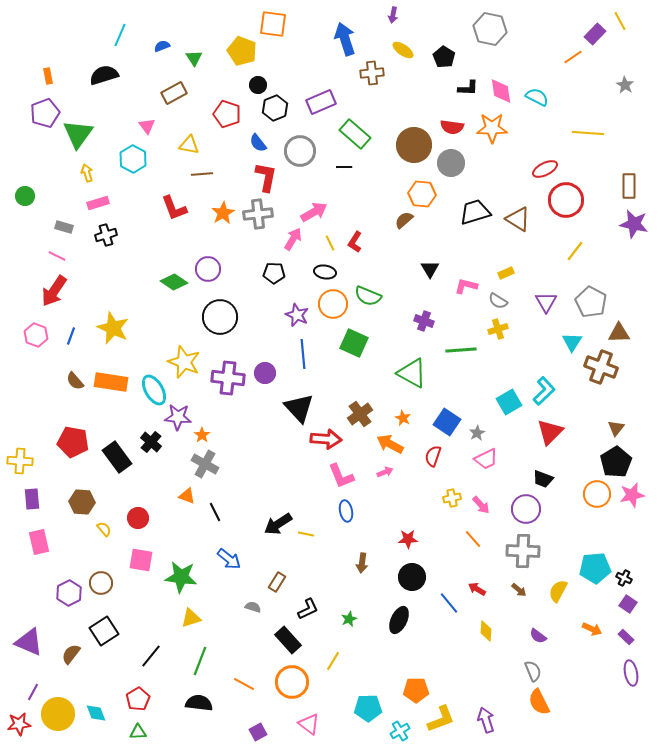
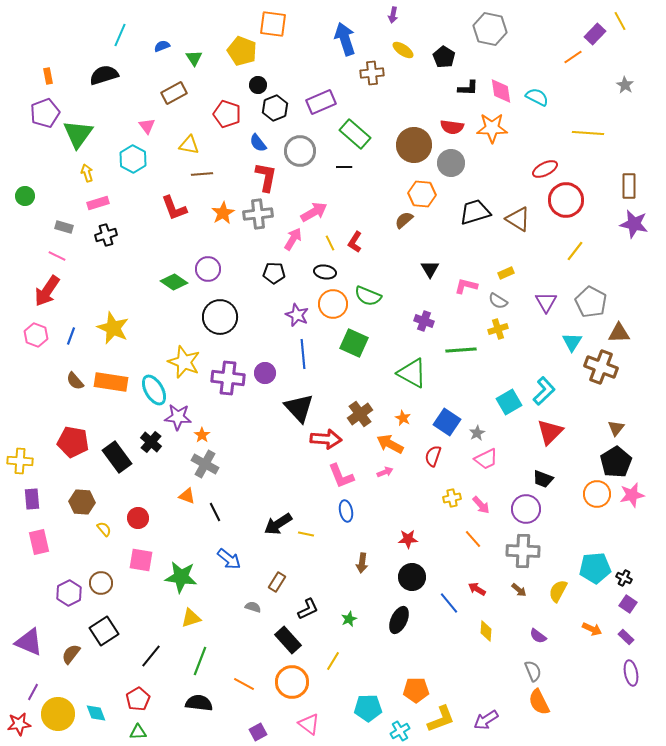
red arrow at (54, 291): moved 7 px left
purple arrow at (486, 720): rotated 105 degrees counterclockwise
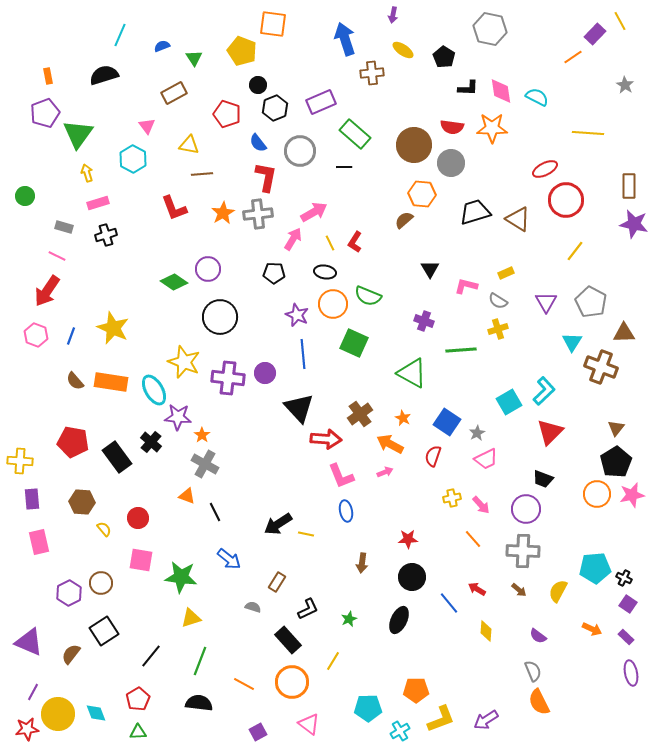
brown triangle at (619, 333): moved 5 px right
red star at (19, 724): moved 8 px right, 5 px down
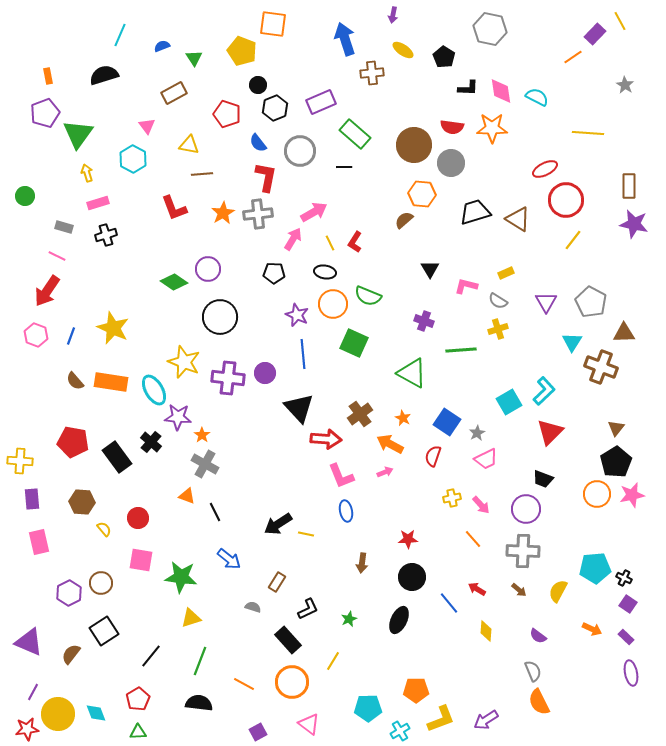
yellow line at (575, 251): moved 2 px left, 11 px up
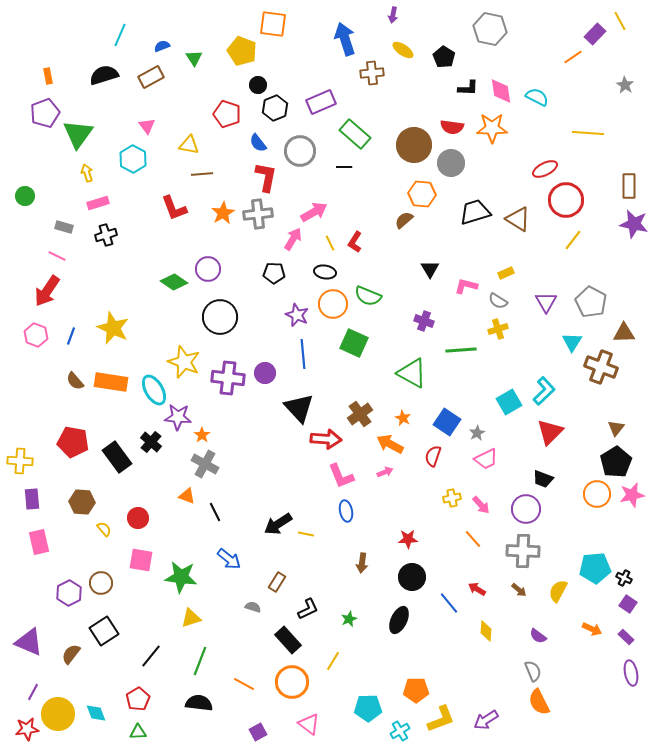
brown rectangle at (174, 93): moved 23 px left, 16 px up
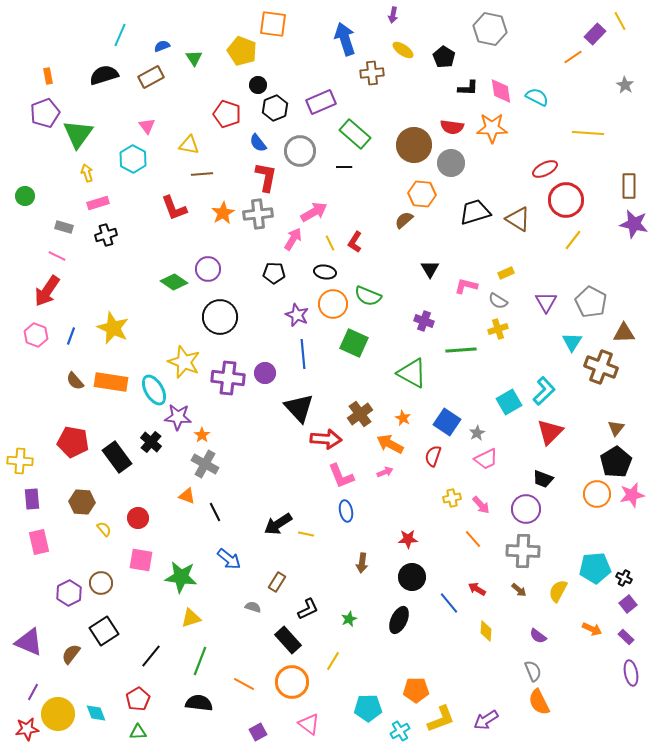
purple square at (628, 604): rotated 18 degrees clockwise
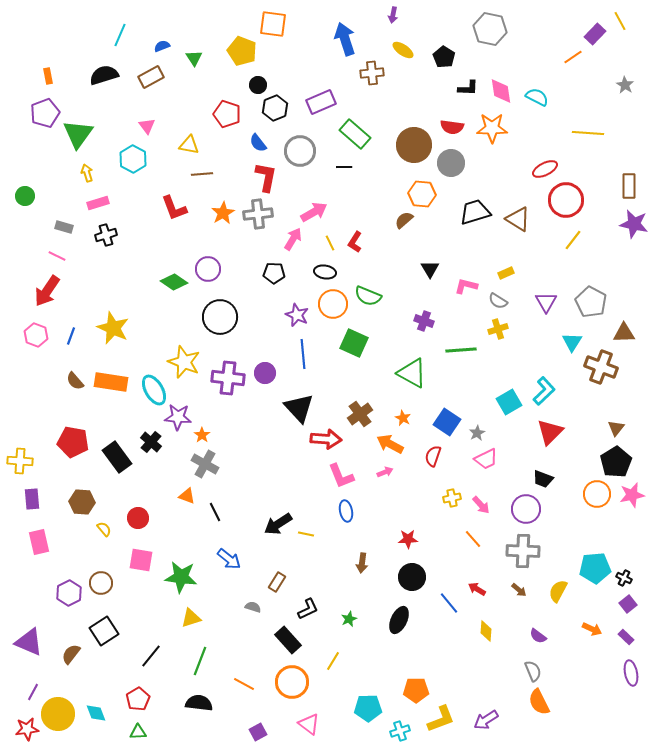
cyan cross at (400, 731): rotated 12 degrees clockwise
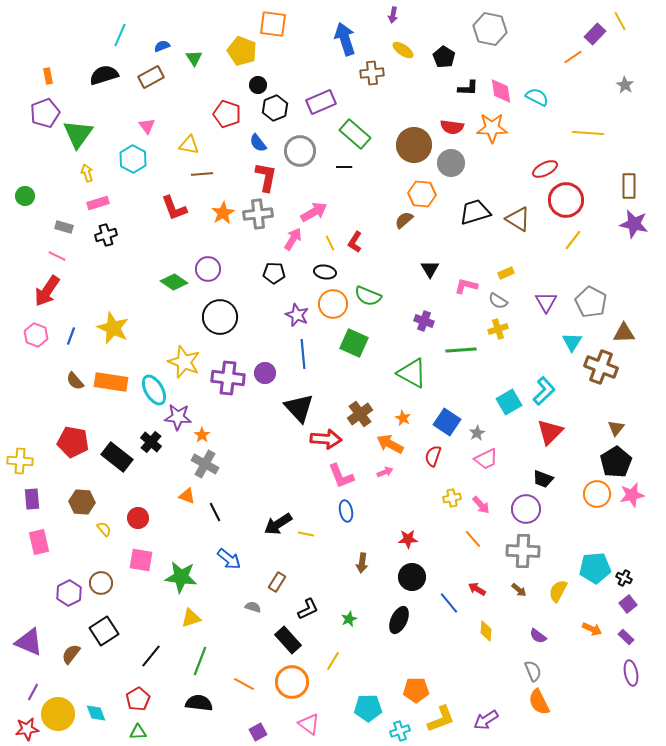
black rectangle at (117, 457): rotated 16 degrees counterclockwise
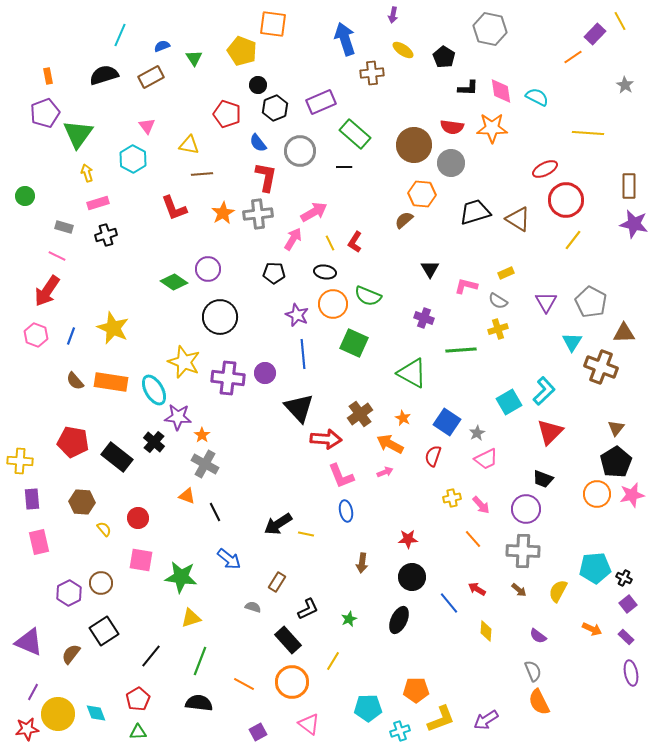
purple cross at (424, 321): moved 3 px up
black cross at (151, 442): moved 3 px right
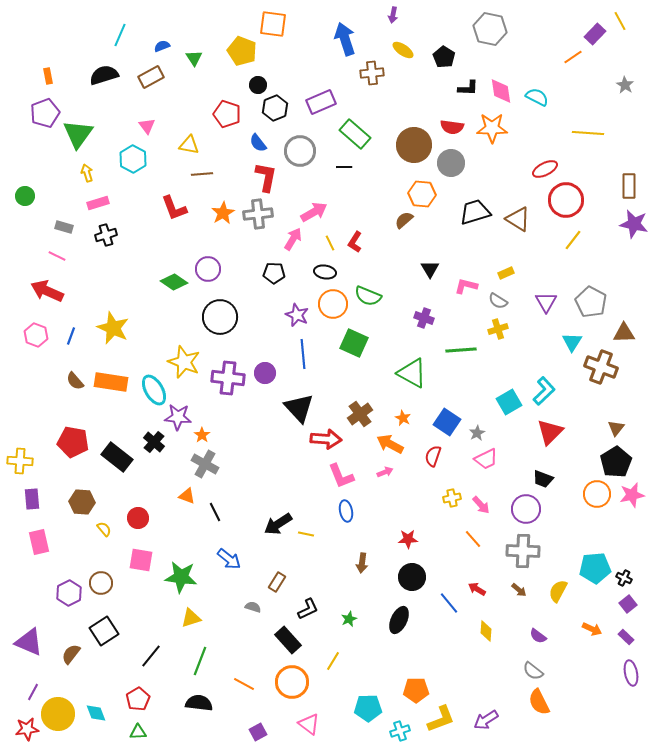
red arrow at (47, 291): rotated 80 degrees clockwise
gray semicircle at (533, 671): rotated 150 degrees clockwise
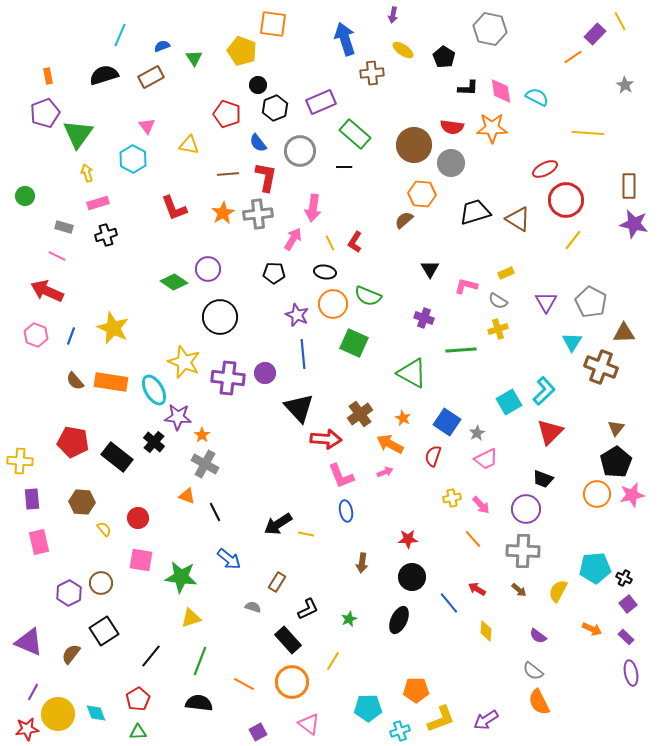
brown line at (202, 174): moved 26 px right
pink arrow at (314, 212): moved 1 px left, 4 px up; rotated 128 degrees clockwise
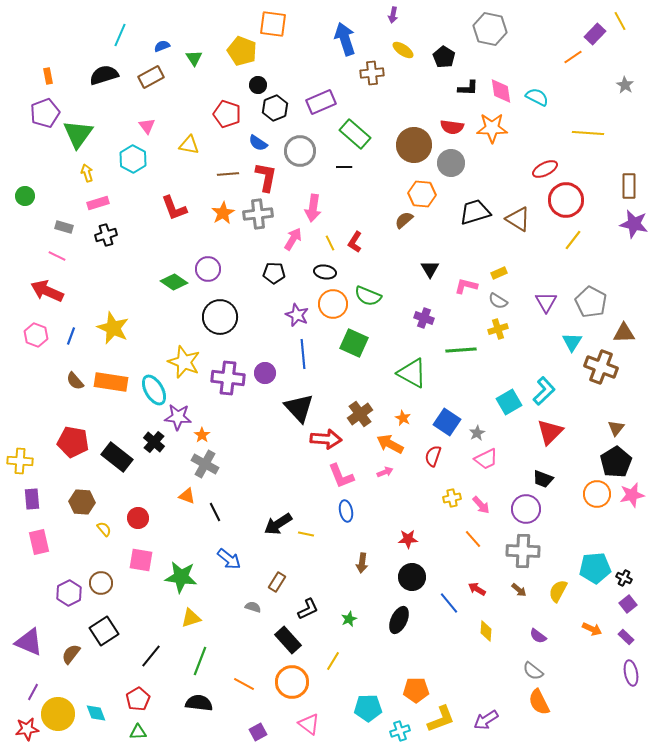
blue semicircle at (258, 143): rotated 18 degrees counterclockwise
yellow rectangle at (506, 273): moved 7 px left
